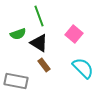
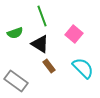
green line: moved 3 px right
green semicircle: moved 3 px left, 1 px up
black triangle: moved 1 px right, 1 px down
brown rectangle: moved 5 px right, 1 px down
gray rectangle: rotated 25 degrees clockwise
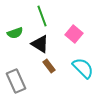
gray rectangle: rotated 30 degrees clockwise
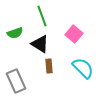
brown rectangle: rotated 32 degrees clockwise
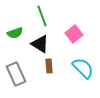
pink square: rotated 12 degrees clockwise
gray rectangle: moved 7 px up
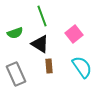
cyan semicircle: moved 1 px left, 1 px up; rotated 10 degrees clockwise
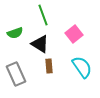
green line: moved 1 px right, 1 px up
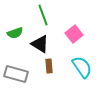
gray rectangle: rotated 50 degrees counterclockwise
